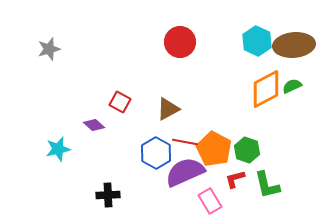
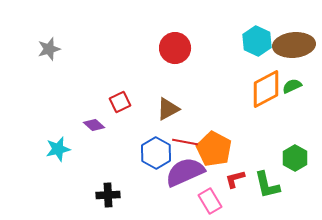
red circle: moved 5 px left, 6 px down
red square: rotated 35 degrees clockwise
green hexagon: moved 48 px right, 8 px down; rotated 10 degrees clockwise
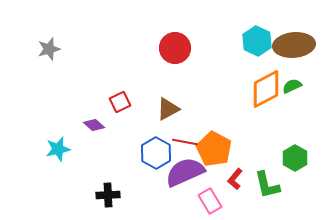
red L-shape: rotated 35 degrees counterclockwise
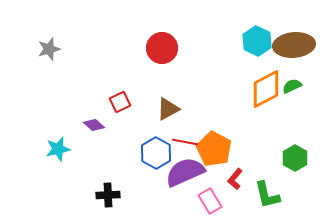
red circle: moved 13 px left
green L-shape: moved 10 px down
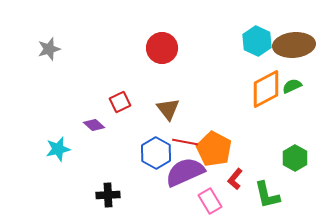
brown triangle: rotated 40 degrees counterclockwise
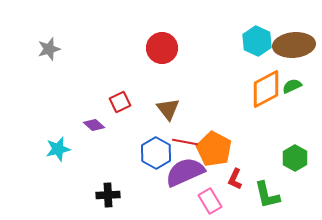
red L-shape: rotated 15 degrees counterclockwise
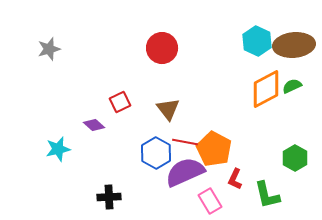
black cross: moved 1 px right, 2 px down
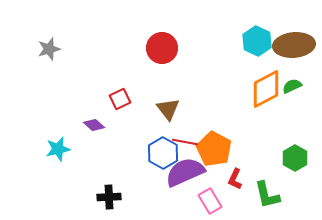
red square: moved 3 px up
blue hexagon: moved 7 px right
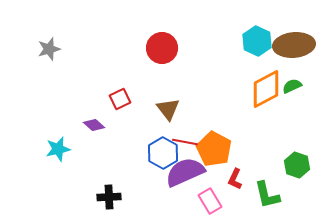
green hexagon: moved 2 px right, 7 px down; rotated 10 degrees counterclockwise
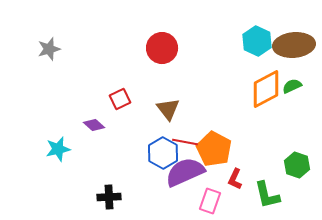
pink rectangle: rotated 50 degrees clockwise
